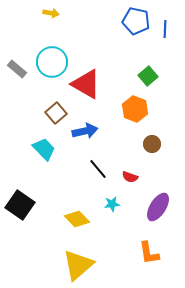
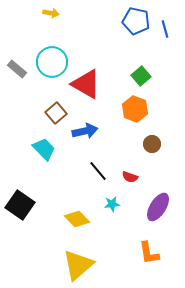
blue line: rotated 18 degrees counterclockwise
green square: moved 7 px left
black line: moved 2 px down
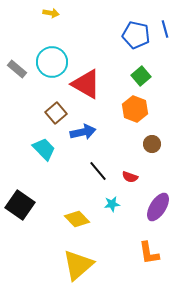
blue pentagon: moved 14 px down
blue arrow: moved 2 px left, 1 px down
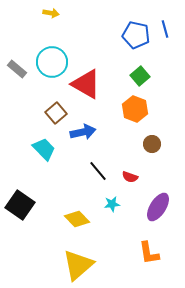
green square: moved 1 px left
